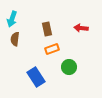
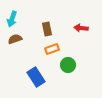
brown semicircle: rotated 64 degrees clockwise
green circle: moved 1 px left, 2 px up
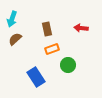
brown semicircle: rotated 24 degrees counterclockwise
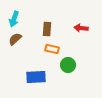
cyan arrow: moved 2 px right
brown rectangle: rotated 16 degrees clockwise
orange rectangle: rotated 32 degrees clockwise
blue rectangle: rotated 60 degrees counterclockwise
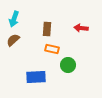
brown semicircle: moved 2 px left, 1 px down
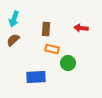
brown rectangle: moved 1 px left
green circle: moved 2 px up
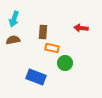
brown rectangle: moved 3 px left, 3 px down
brown semicircle: rotated 32 degrees clockwise
orange rectangle: moved 1 px up
green circle: moved 3 px left
blue rectangle: rotated 24 degrees clockwise
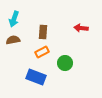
orange rectangle: moved 10 px left, 4 px down; rotated 40 degrees counterclockwise
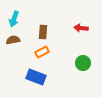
green circle: moved 18 px right
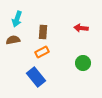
cyan arrow: moved 3 px right
blue rectangle: rotated 30 degrees clockwise
